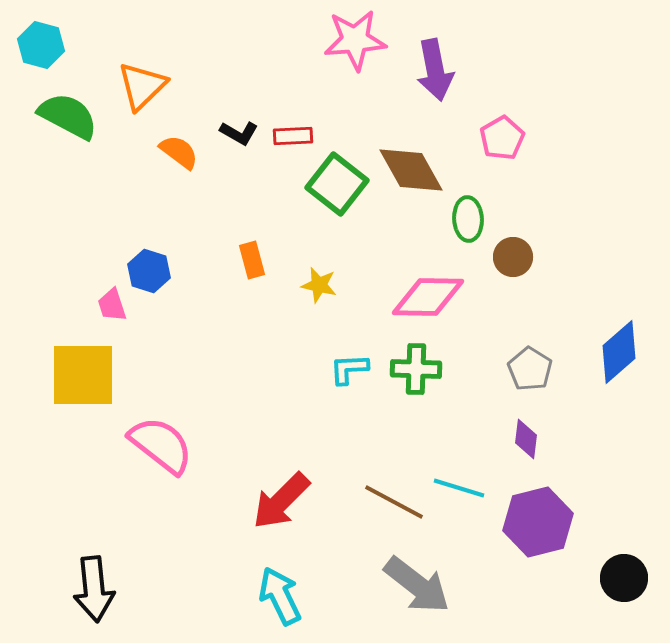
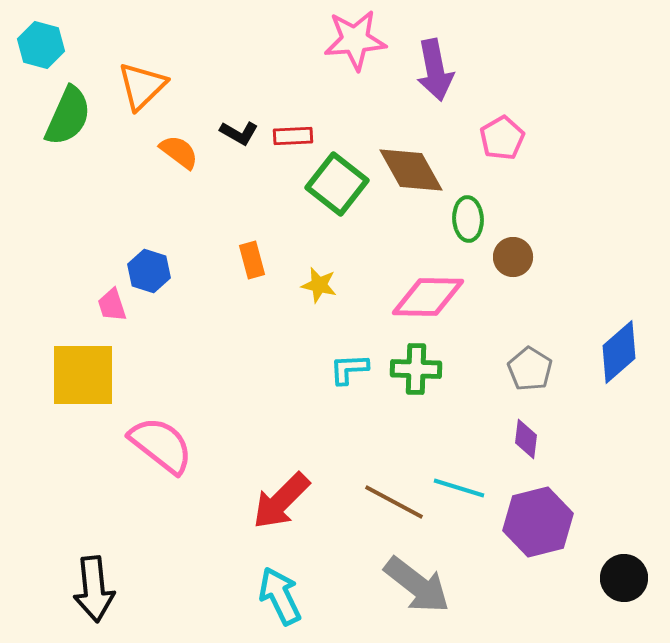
green semicircle: rotated 86 degrees clockwise
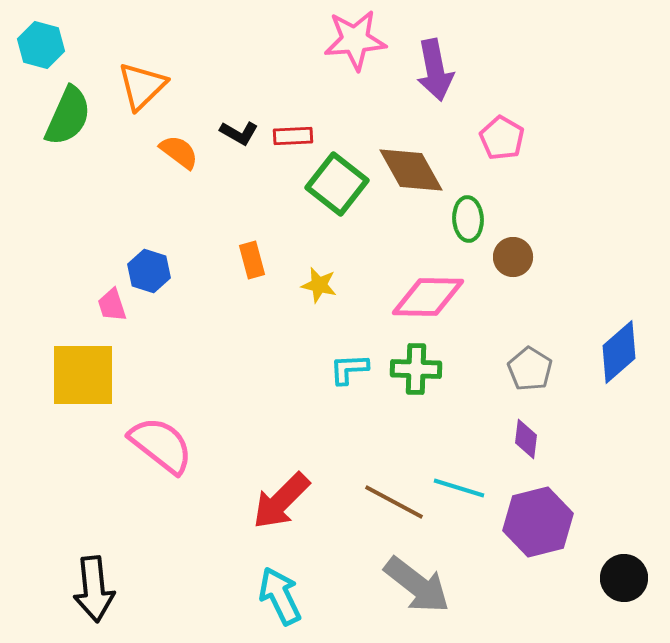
pink pentagon: rotated 12 degrees counterclockwise
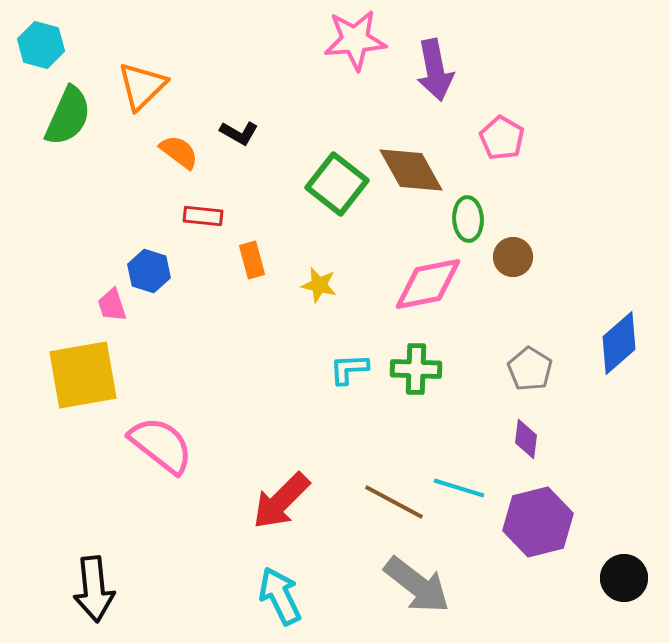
red rectangle: moved 90 px left, 80 px down; rotated 9 degrees clockwise
pink diamond: moved 13 px up; rotated 12 degrees counterclockwise
blue diamond: moved 9 px up
yellow square: rotated 10 degrees counterclockwise
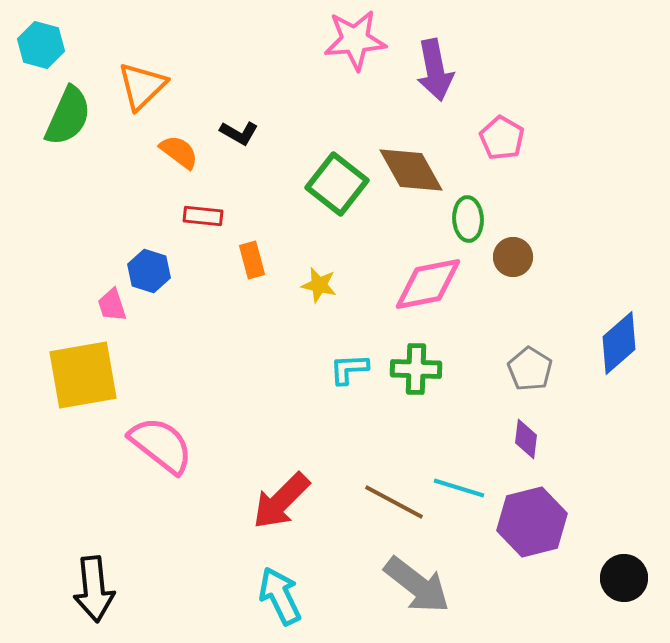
purple hexagon: moved 6 px left
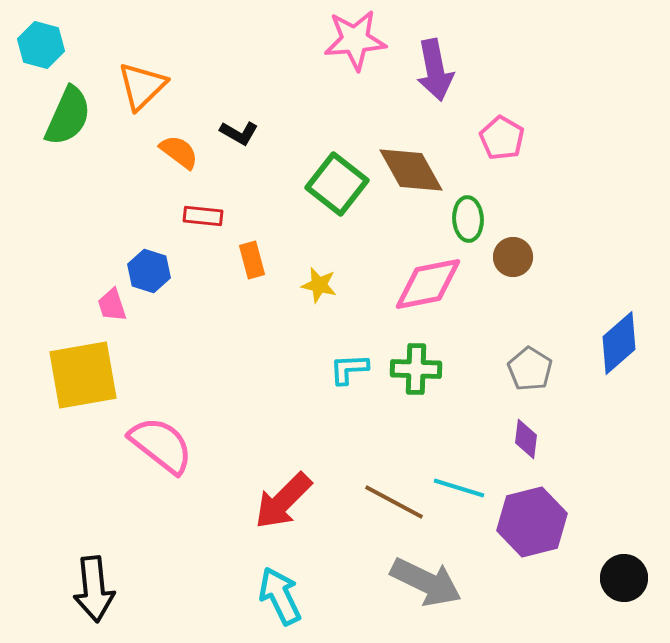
red arrow: moved 2 px right
gray arrow: moved 9 px right, 3 px up; rotated 12 degrees counterclockwise
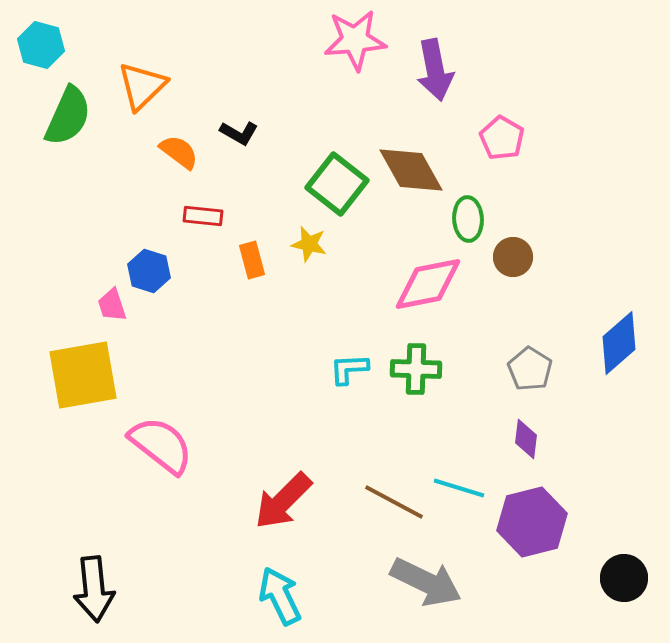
yellow star: moved 10 px left, 41 px up
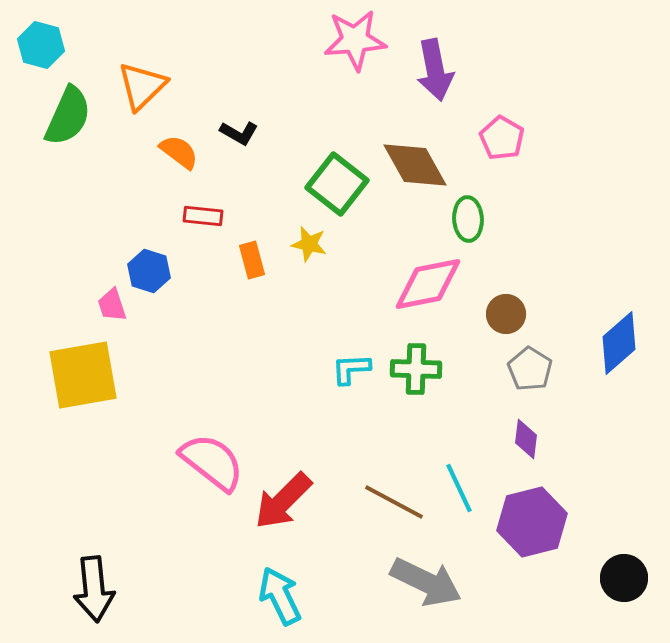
brown diamond: moved 4 px right, 5 px up
brown circle: moved 7 px left, 57 px down
cyan L-shape: moved 2 px right
pink semicircle: moved 51 px right, 17 px down
cyan line: rotated 48 degrees clockwise
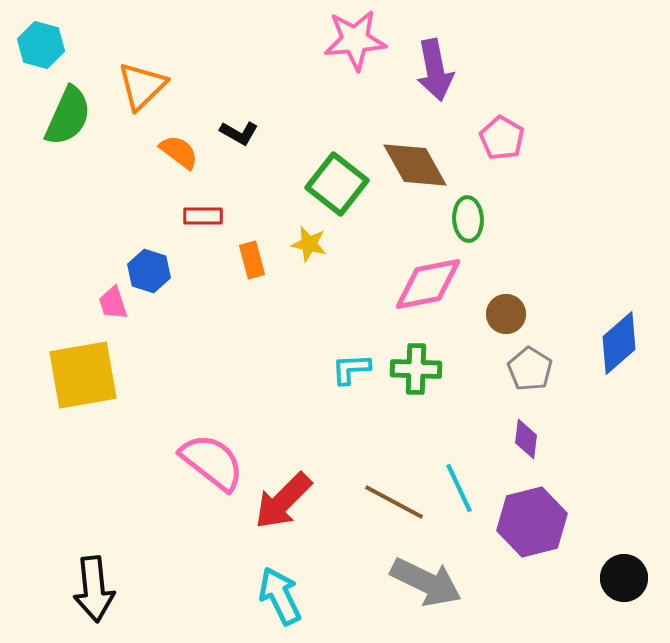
red rectangle: rotated 6 degrees counterclockwise
pink trapezoid: moved 1 px right, 2 px up
